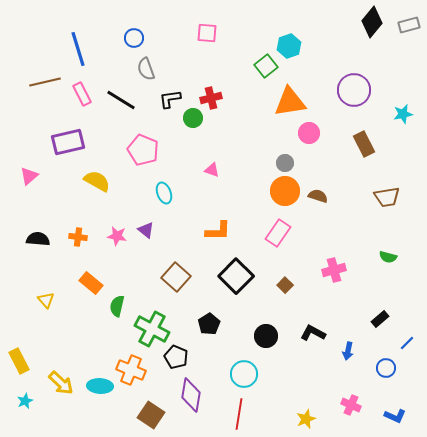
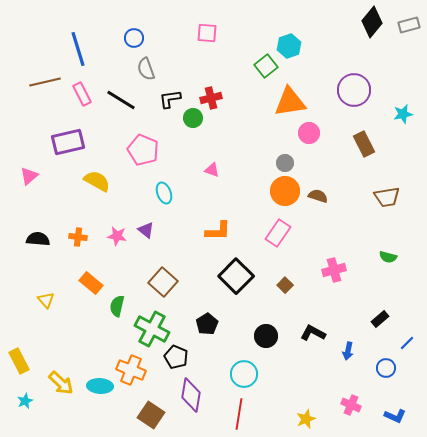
brown square at (176, 277): moved 13 px left, 5 px down
black pentagon at (209, 324): moved 2 px left
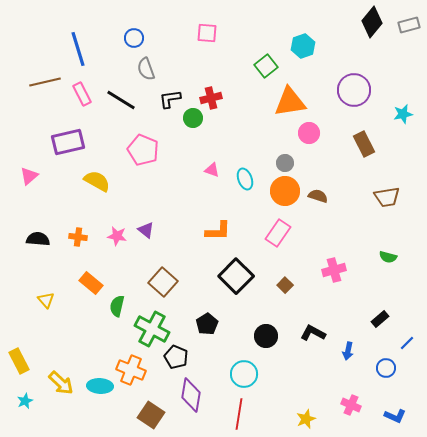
cyan hexagon at (289, 46): moved 14 px right
cyan ellipse at (164, 193): moved 81 px right, 14 px up
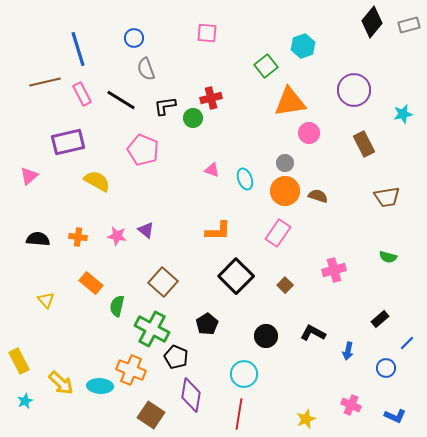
black L-shape at (170, 99): moved 5 px left, 7 px down
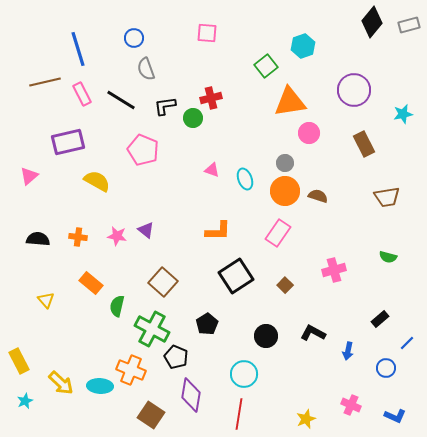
black square at (236, 276): rotated 12 degrees clockwise
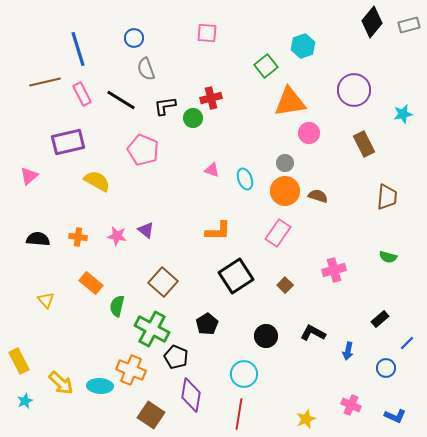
brown trapezoid at (387, 197): rotated 76 degrees counterclockwise
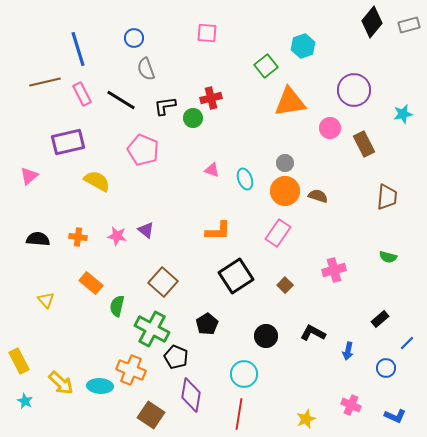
pink circle at (309, 133): moved 21 px right, 5 px up
cyan star at (25, 401): rotated 21 degrees counterclockwise
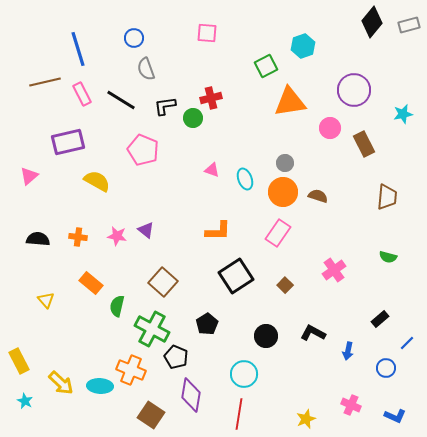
green square at (266, 66): rotated 10 degrees clockwise
orange circle at (285, 191): moved 2 px left, 1 px down
pink cross at (334, 270): rotated 20 degrees counterclockwise
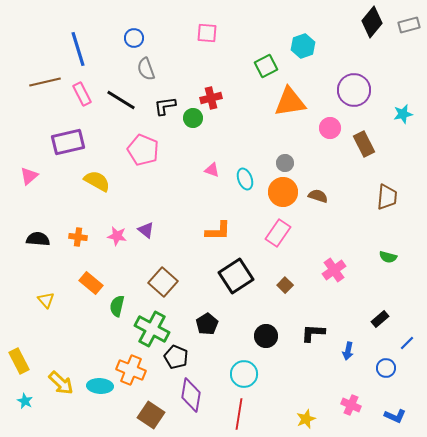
black L-shape at (313, 333): rotated 25 degrees counterclockwise
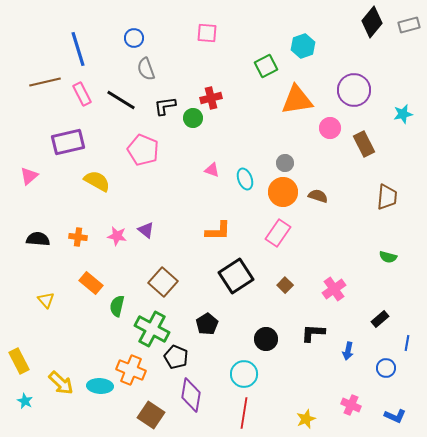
orange triangle at (290, 102): moved 7 px right, 2 px up
pink cross at (334, 270): moved 19 px down
black circle at (266, 336): moved 3 px down
blue line at (407, 343): rotated 35 degrees counterclockwise
red line at (239, 414): moved 5 px right, 1 px up
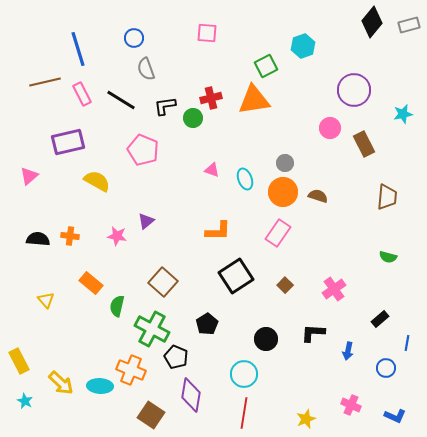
orange triangle at (297, 100): moved 43 px left
purple triangle at (146, 230): moved 9 px up; rotated 42 degrees clockwise
orange cross at (78, 237): moved 8 px left, 1 px up
